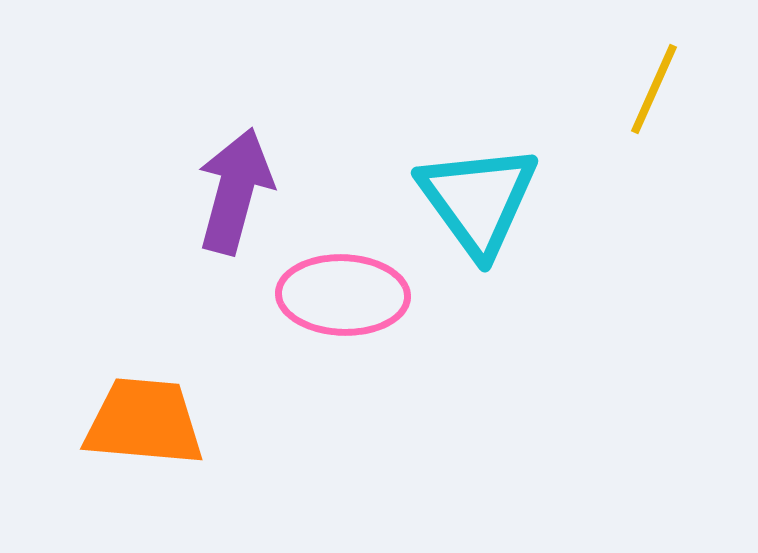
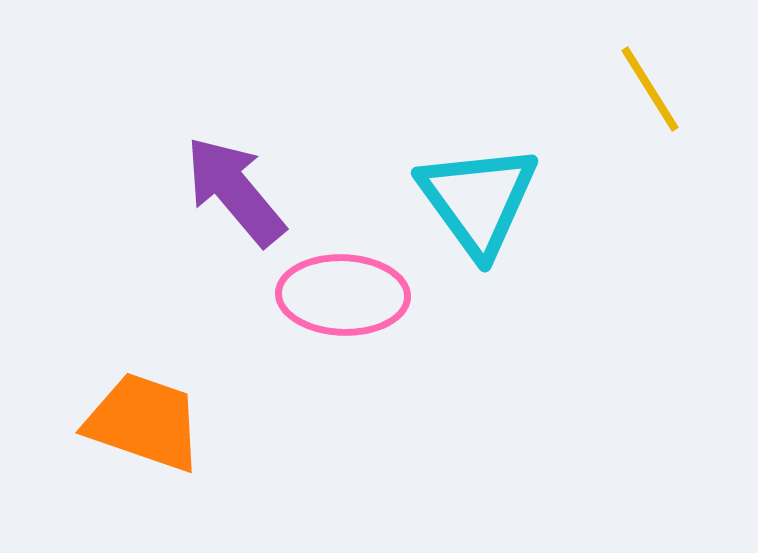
yellow line: moved 4 px left; rotated 56 degrees counterclockwise
purple arrow: rotated 55 degrees counterclockwise
orange trapezoid: rotated 14 degrees clockwise
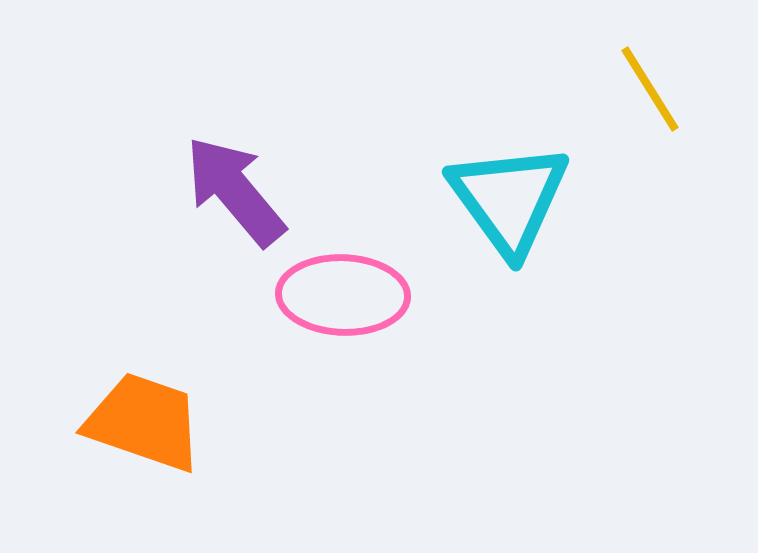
cyan triangle: moved 31 px right, 1 px up
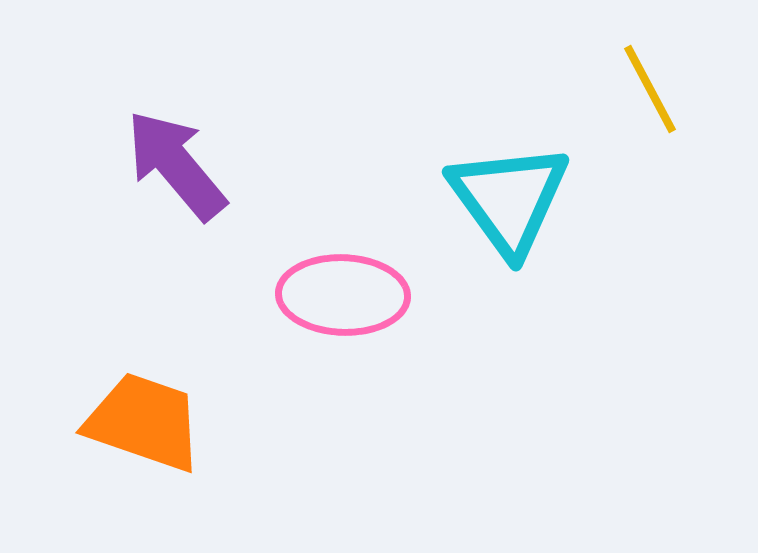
yellow line: rotated 4 degrees clockwise
purple arrow: moved 59 px left, 26 px up
